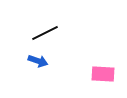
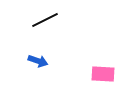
black line: moved 13 px up
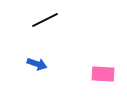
blue arrow: moved 1 px left, 3 px down
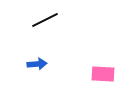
blue arrow: rotated 24 degrees counterclockwise
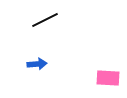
pink rectangle: moved 5 px right, 4 px down
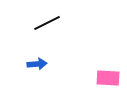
black line: moved 2 px right, 3 px down
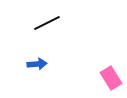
pink rectangle: moved 3 px right; rotated 55 degrees clockwise
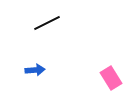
blue arrow: moved 2 px left, 6 px down
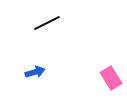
blue arrow: moved 2 px down; rotated 12 degrees counterclockwise
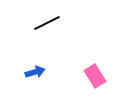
pink rectangle: moved 16 px left, 2 px up
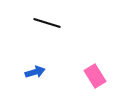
black line: rotated 44 degrees clockwise
